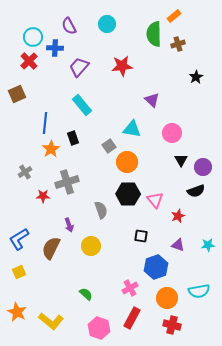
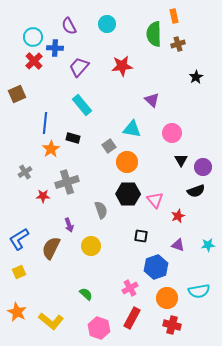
orange rectangle at (174, 16): rotated 64 degrees counterclockwise
red cross at (29, 61): moved 5 px right
black rectangle at (73, 138): rotated 56 degrees counterclockwise
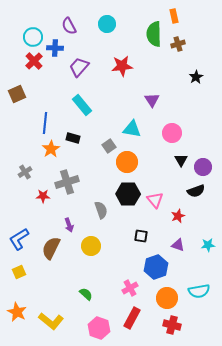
purple triangle at (152, 100): rotated 14 degrees clockwise
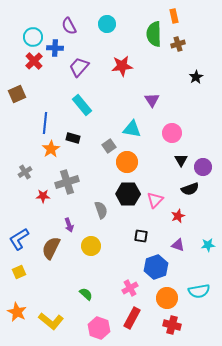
black semicircle at (196, 191): moved 6 px left, 2 px up
pink triangle at (155, 200): rotated 24 degrees clockwise
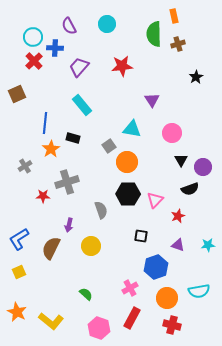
gray cross at (25, 172): moved 6 px up
purple arrow at (69, 225): rotated 32 degrees clockwise
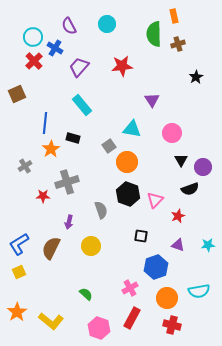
blue cross at (55, 48): rotated 28 degrees clockwise
black hexagon at (128, 194): rotated 20 degrees clockwise
purple arrow at (69, 225): moved 3 px up
blue L-shape at (19, 239): moved 5 px down
orange star at (17, 312): rotated 12 degrees clockwise
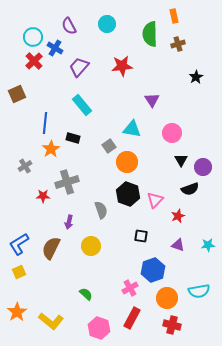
green semicircle at (154, 34): moved 4 px left
blue hexagon at (156, 267): moved 3 px left, 3 px down
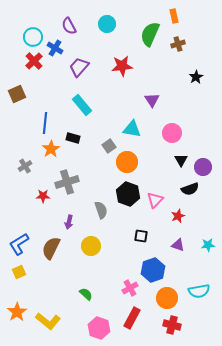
green semicircle at (150, 34): rotated 25 degrees clockwise
yellow L-shape at (51, 321): moved 3 px left
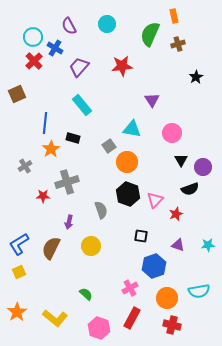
red star at (178, 216): moved 2 px left, 2 px up
blue hexagon at (153, 270): moved 1 px right, 4 px up
yellow L-shape at (48, 321): moved 7 px right, 3 px up
